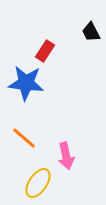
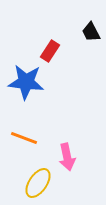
red rectangle: moved 5 px right
blue star: moved 1 px up
orange line: rotated 20 degrees counterclockwise
pink arrow: moved 1 px right, 1 px down
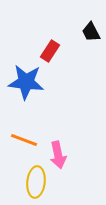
orange line: moved 2 px down
pink arrow: moved 9 px left, 2 px up
yellow ellipse: moved 2 px left, 1 px up; rotated 28 degrees counterclockwise
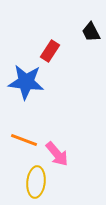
pink arrow: moved 1 px left, 1 px up; rotated 28 degrees counterclockwise
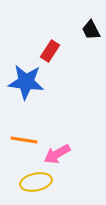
black trapezoid: moved 2 px up
orange line: rotated 12 degrees counterclockwise
pink arrow: rotated 100 degrees clockwise
yellow ellipse: rotated 72 degrees clockwise
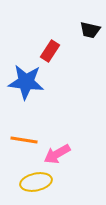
black trapezoid: moved 1 px left; rotated 50 degrees counterclockwise
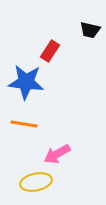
orange line: moved 16 px up
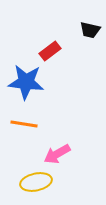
red rectangle: rotated 20 degrees clockwise
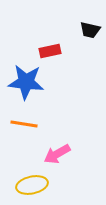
red rectangle: rotated 25 degrees clockwise
yellow ellipse: moved 4 px left, 3 px down
